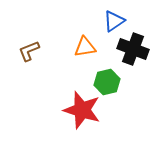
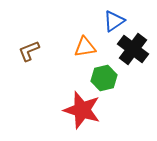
black cross: rotated 16 degrees clockwise
green hexagon: moved 3 px left, 4 px up
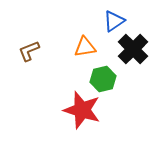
black cross: rotated 8 degrees clockwise
green hexagon: moved 1 px left, 1 px down
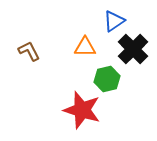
orange triangle: rotated 10 degrees clockwise
brown L-shape: rotated 85 degrees clockwise
green hexagon: moved 4 px right
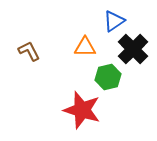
green hexagon: moved 1 px right, 2 px up
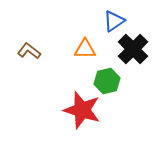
orange triangle: moved 2 px down
brown L-shape: rotated 25 degrees counterclockwise
green hexagon: moved 1 px left, 4 px down
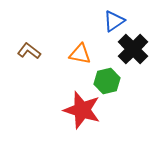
orange triangle: moved 5 px left, 5 px down; rotated 10 degrees clockwise
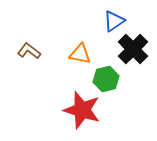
green hexagon: moved 1 px left, 2 px up
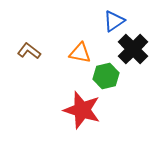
orange triangle: moved 1 px up
green hexagon: moved 3 px up
